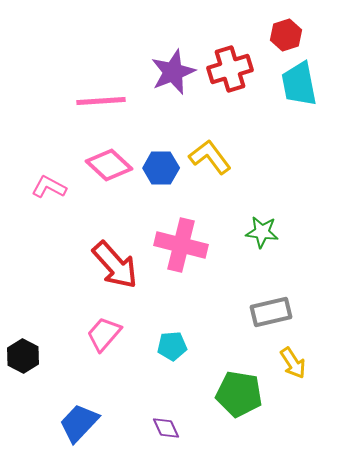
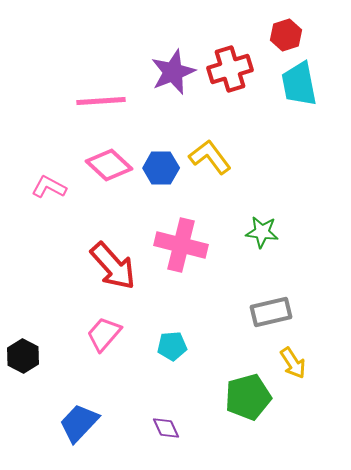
red arrow: moved 2 px left, 1 px down
green pentagon: moved 9 px right, 3 px down; rotated 24 degrees counterclockwise
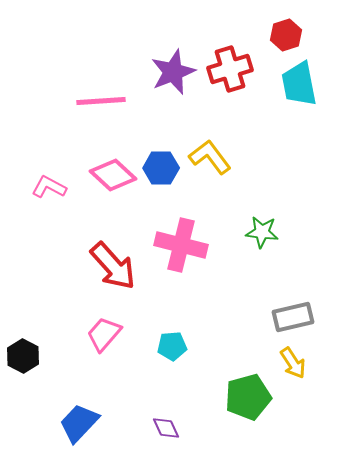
pink diamond: moved 4 px right, 10 px down
gray rectangle: moved 22 px right, 5 px down
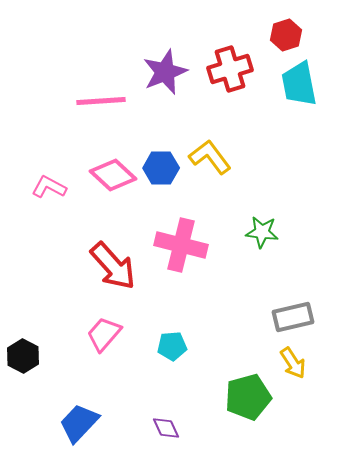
purple star: moved 8 px left
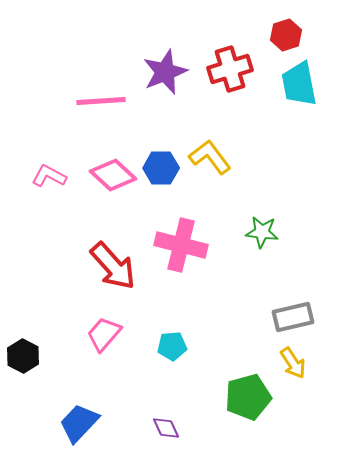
pink L-shape: moved 11 px up
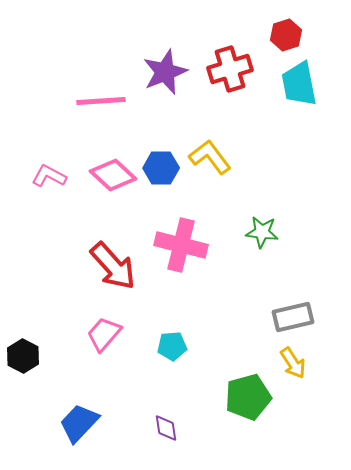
purple diamond: rotated 16 degrees clockwise
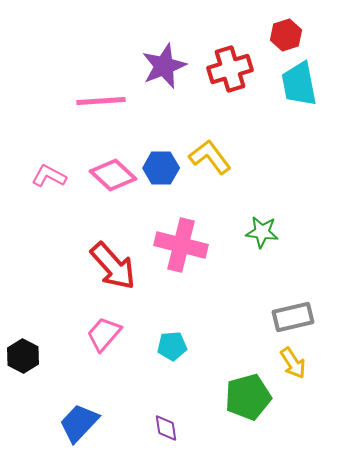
purple star: moved 1 px left, 6 px up
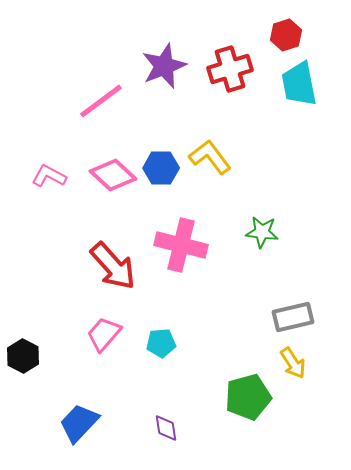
pink line: rotated 33 degrees counterclockwise
cyan pentagon: moved 11 px left, 3 px up
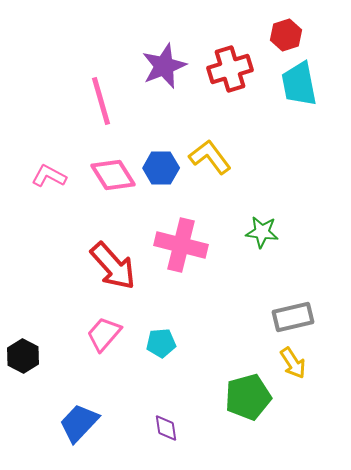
pink line: rotated 69 degrees counterclockwise
pink diamond: rotated 15 degrees clockwise
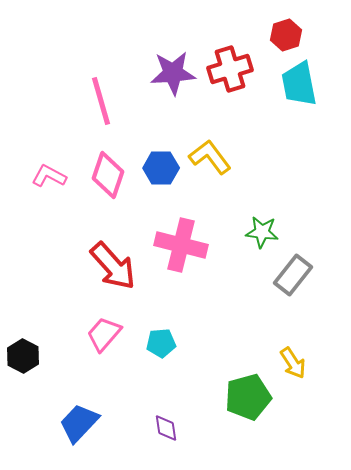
purple star: moved 9 px right, 7 px down; rotated 18 degrees clockwise
pink diamond: moved 5 px left; rotated 51 degrees clockwise
gray rectangle: moved 42 px up; rotated 39 degrees counterclockwise
